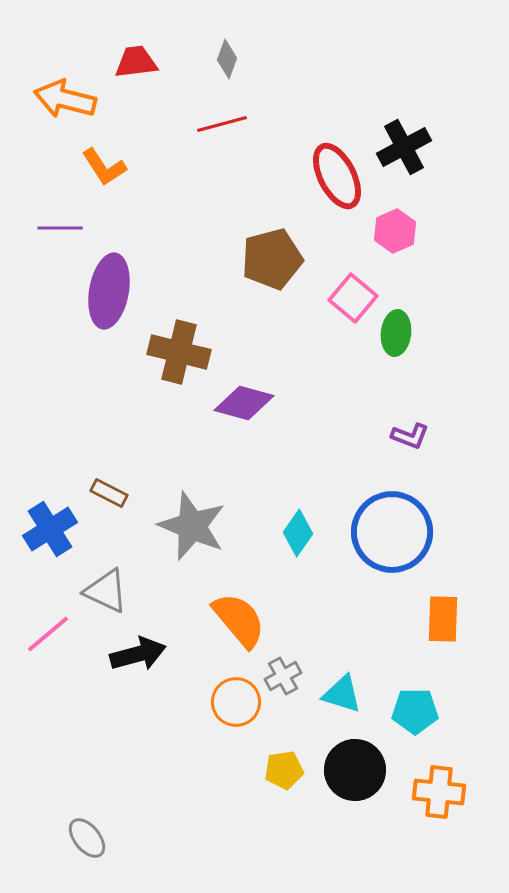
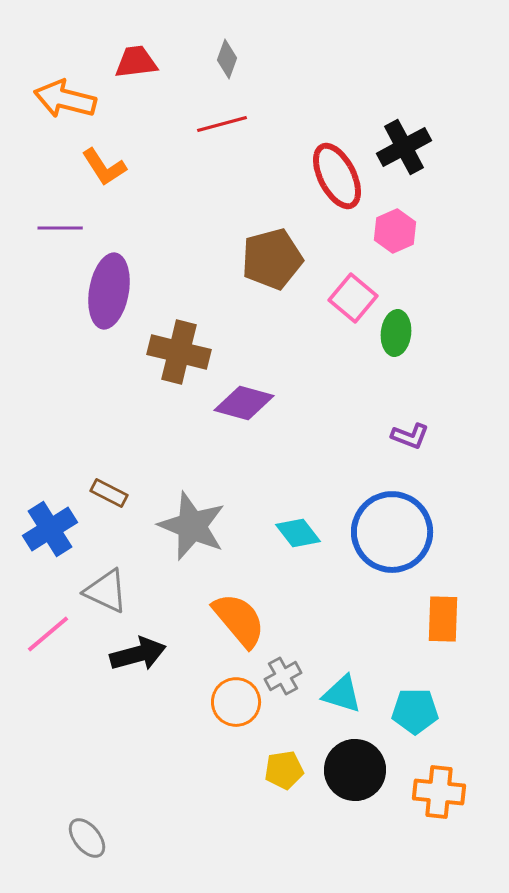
cyan diamond: rotated 72 degrees counterclockwise
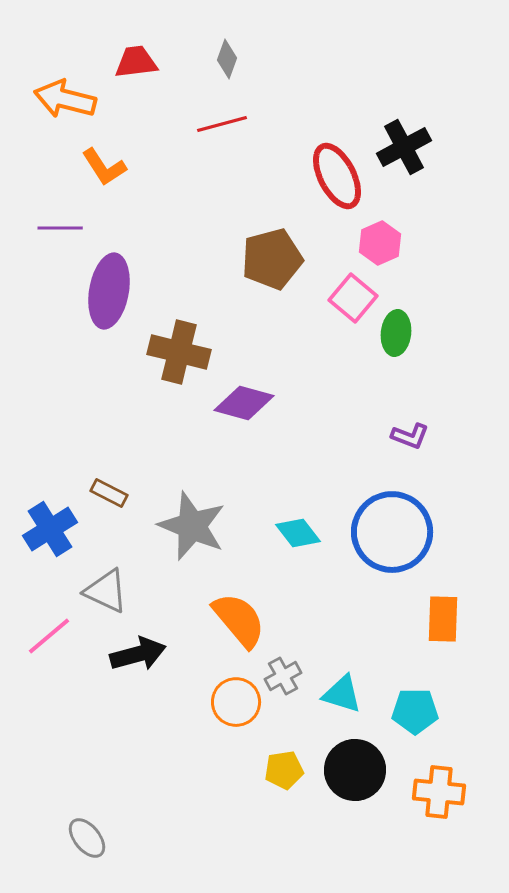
pink hexagon: moved 15 px left, 12 px down
pink line: moved 1 px right, 2 px down
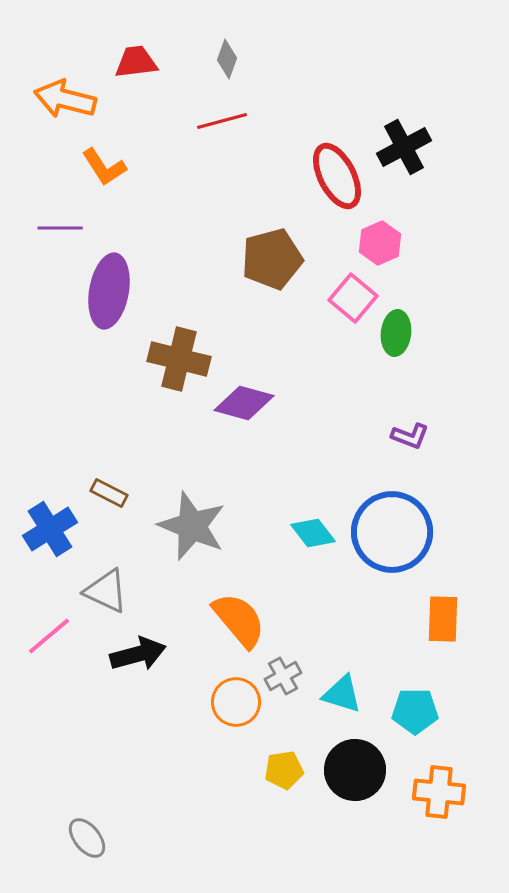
red line: moved 3 px up
brown cross: moved 7 px down
cyan diamond: moved 15 px right
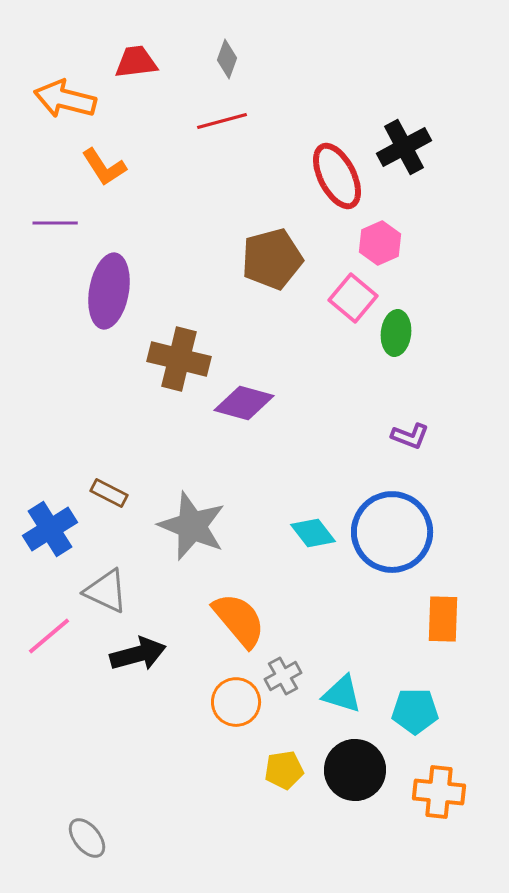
purple line: moved 5 px left, 5 px up
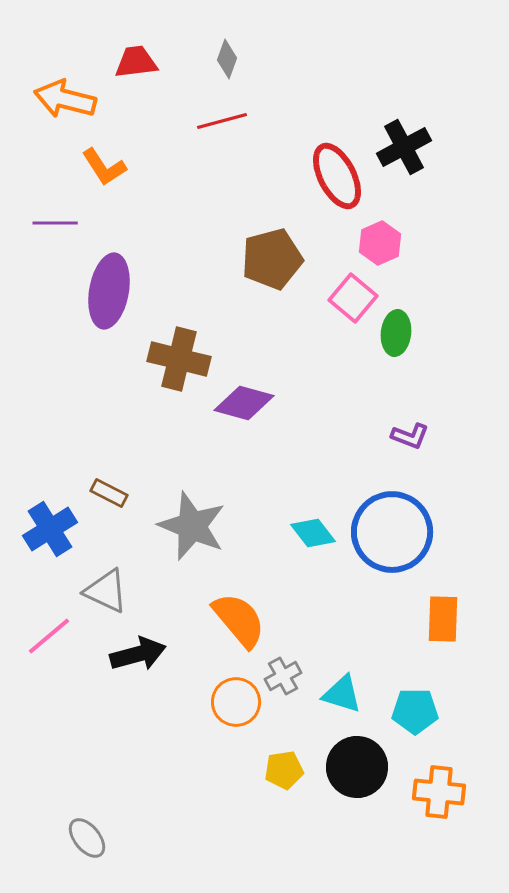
black circle: moved 2 px right, 3 px up
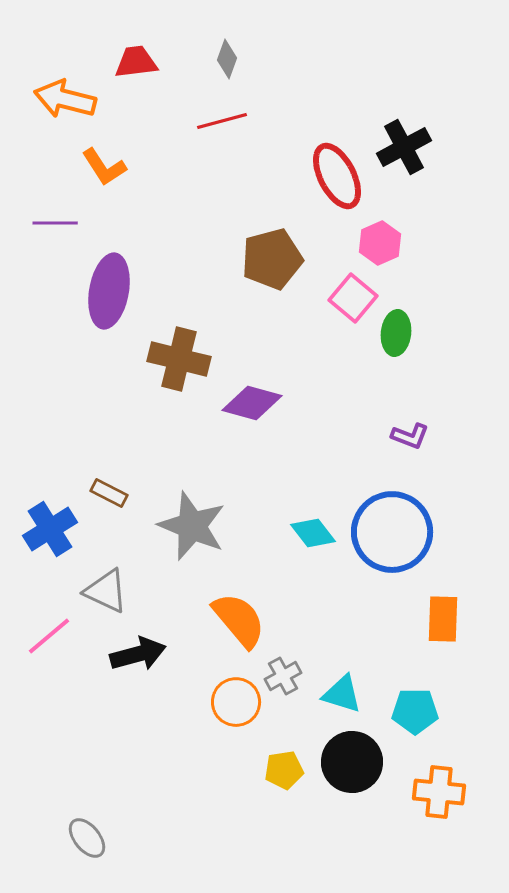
purple diamond: moved 8 px right
black circle: moved 5 px left, 5 px up
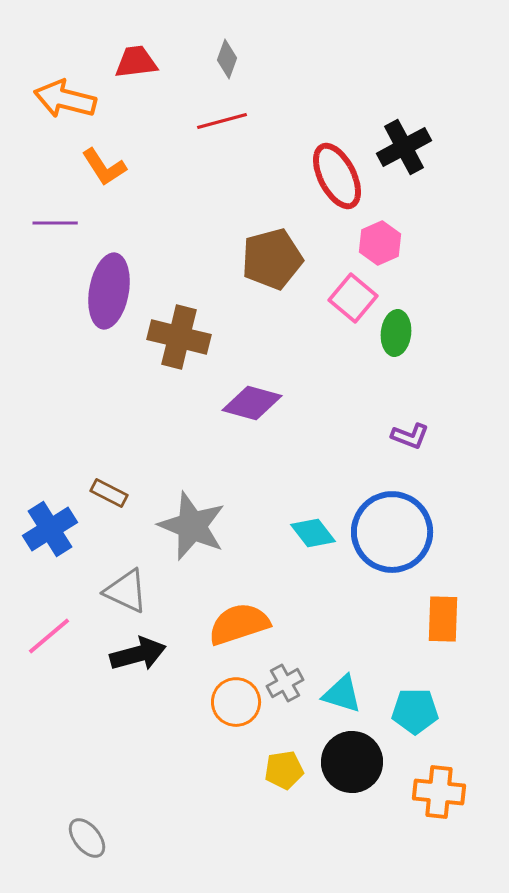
brown cross: moved 22 px up
gray triangle: moved 20 px right
orange semicircle: moved 4 px down; rotated 68 degrees counterclockwise
gray cross: moved 2 px right, 7 px down
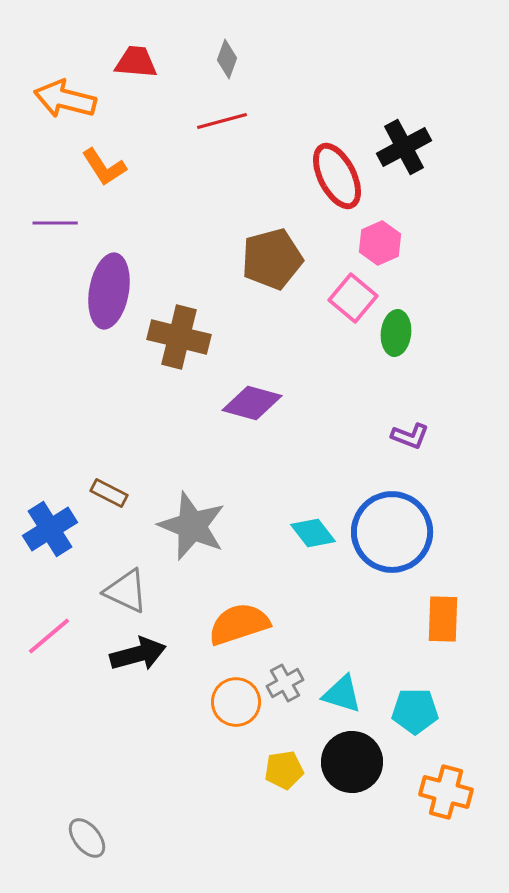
red trapezoid: rotated 12 degrees clockwise
orange cross: moved 7 px right; rotated 9 degrees clockwise
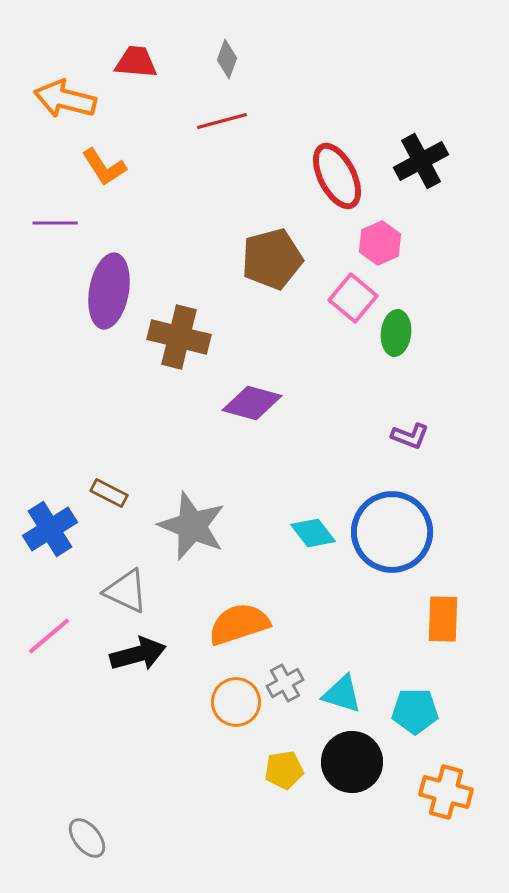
black cross: moved 17 px right, 14 px down
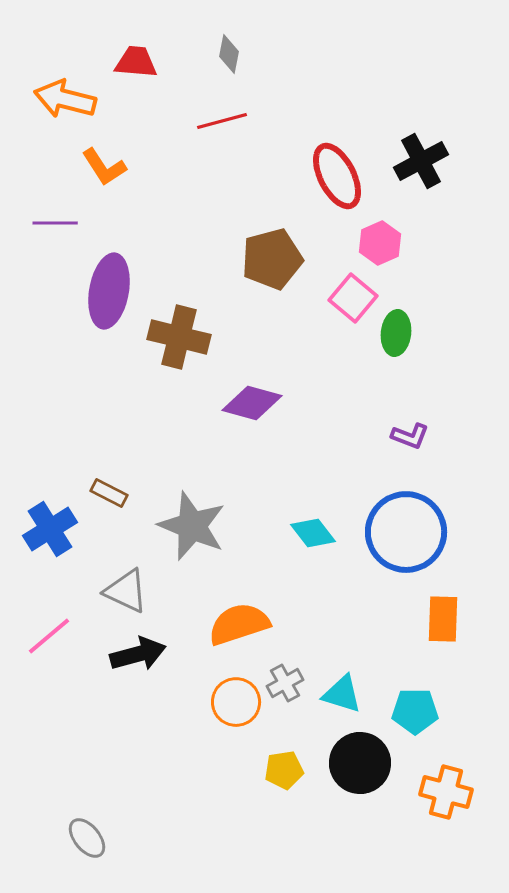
gray diamond: moved 2 px right, 5 px up; rotated 9 degrees counterclockwise
blue circle: moved 14 px right
black circle: moved 8 px right, 1 px down
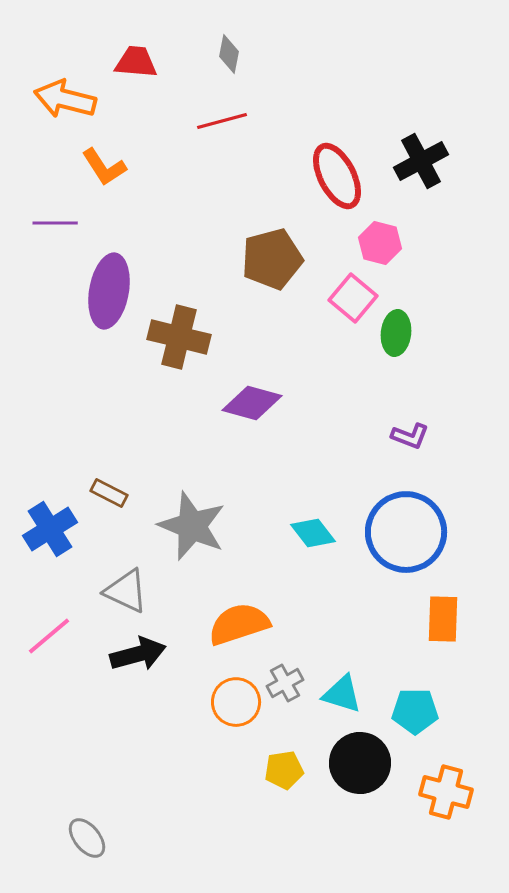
pink hexagon: rotated 21 degrees counterclockwise
